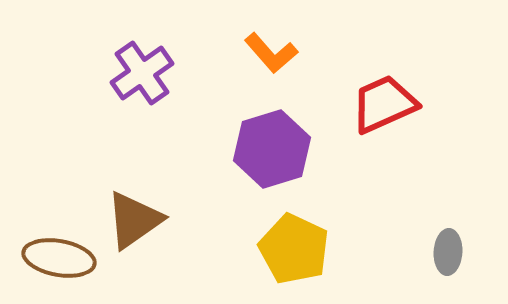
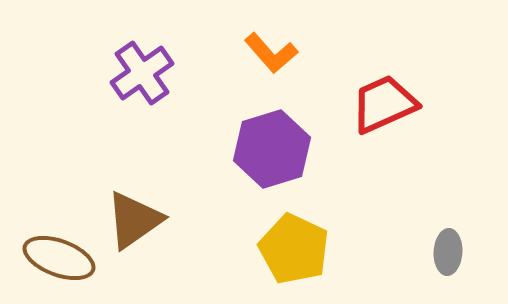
brown ellipse: rotated 10 degrees clockwise
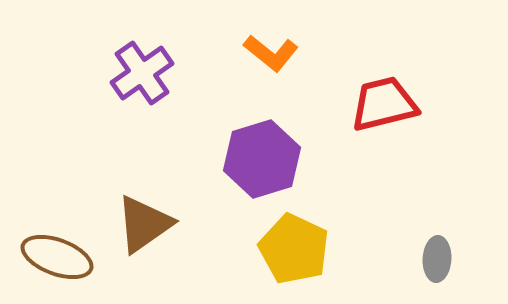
orange L-shape: rotated 10 degrees counterclockwise
red trapezoid: rotated 10 degrees clockwise
purple hexagon: moved 10 px left, 10 px down
brown triangle: moved 10 px right, 4 px down
gray ellipse: moved 11 px left, 7 px down
brown ellipse: moved 2 px left, 1 px up
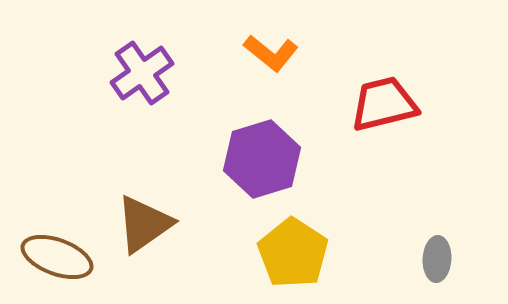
yellow pentagon: moved 1 px left, 4 px down; rotated 8 degrees clockwise
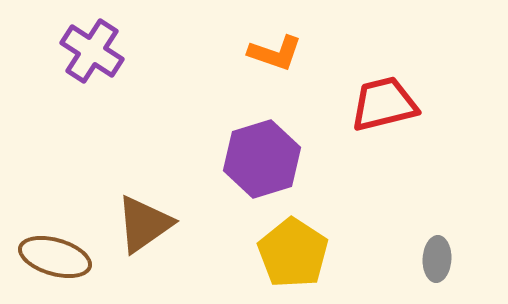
orange L-shape: moved 4 px right; rotated 20 degrees counterclockwise
purple cross: moved 50 px left, 22 px up; rotated 22 degrees counterclockwise
brown ellipse: moved 2 px left; rotated 4 degrees counterclockwise
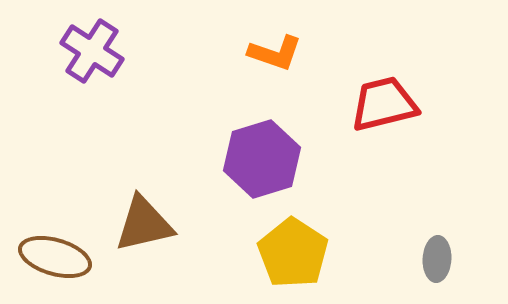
brown triangle: rotated 22 degrees clockwise
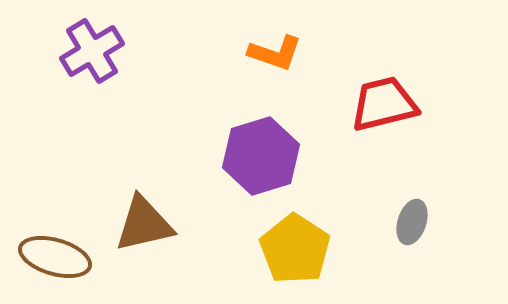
purple cross: rotated 26 degrees clockwise
purple hexagon: moved 1 px left, 3 px up
yellow pentagon: moved 2 px right, 4 px up
gray ellipse: moved 25 px left, 37 px up; rotated 15 degrees clockwise
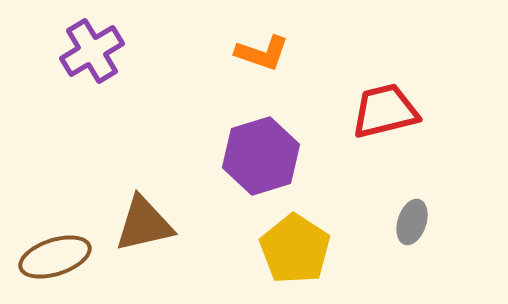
orange L-shape: moved 13 px left
red trapezoid: moved 1 px right, 7 px down
brown ellipse: rotated 34 degrees counterclockwise
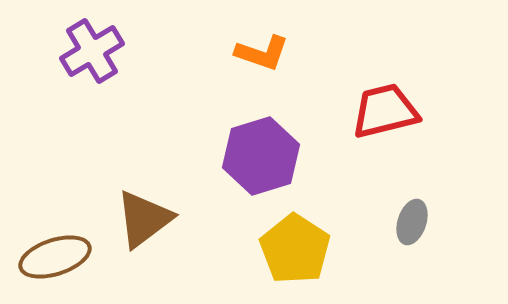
brown triangle: moved 5 px up; rotated 24 degrees counterclockwise
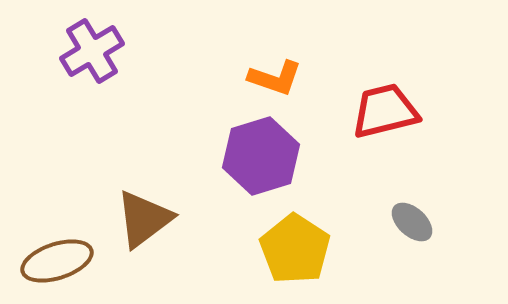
orange L-shape: moved 13 px right, 25 px down
gray ellipse: rotated 66 degrees counterclockwise
brown ellipse: moved 2 px right, 4 px down
